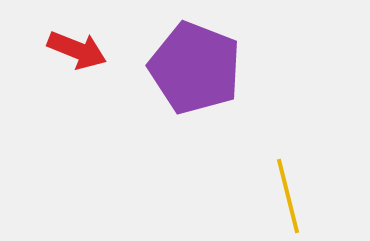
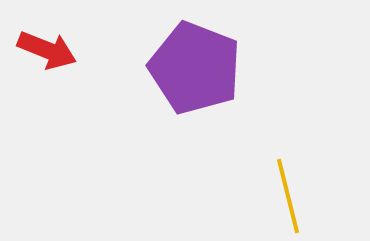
red arrow: moved 30 px left
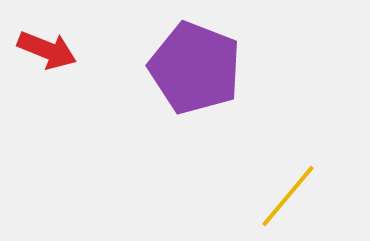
yellow line: rotated 54 degrees clockwise
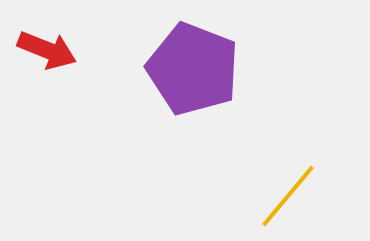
purple pentagon: moved 2 px left, 1 px down
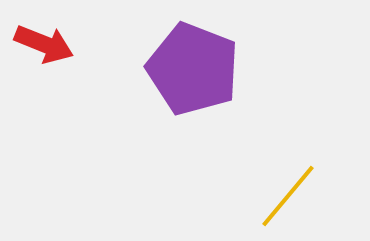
red arrow: moved 3 px left, 6 px up
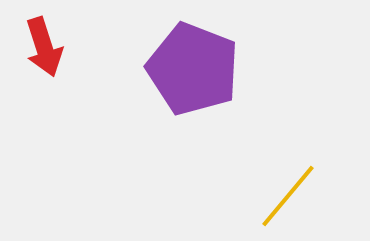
red arrow: moved 3 px down; rotated 50 degrees clockwise
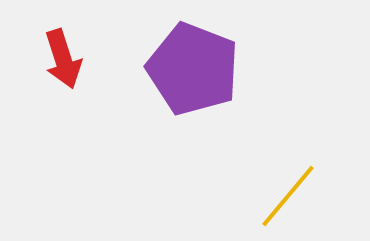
red arrow: moved 19 px right, 12 px down
